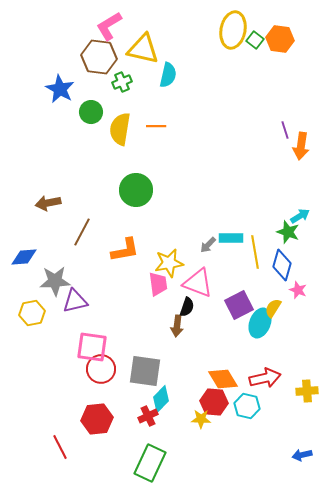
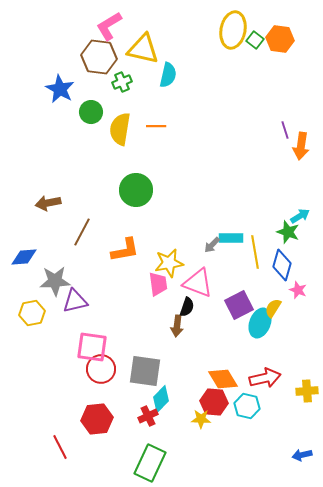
gray arrow at (208, 245): moved 4 px right
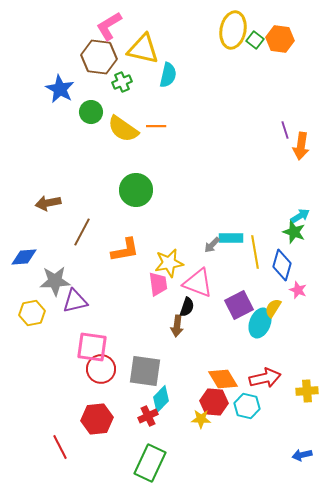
yellow semicircle at (120, 129): moved 3 px right; rotated 64 degrees counterclockwise
green star at (288, 232): moved 6 px right
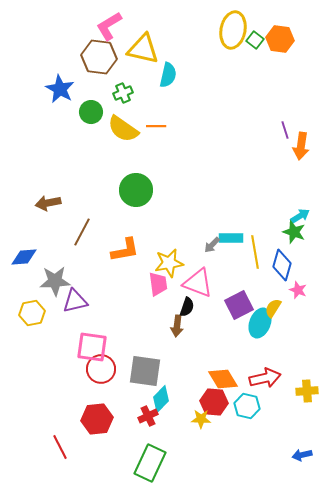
green cross at (122, 82): moved 1 px right, 11 px down
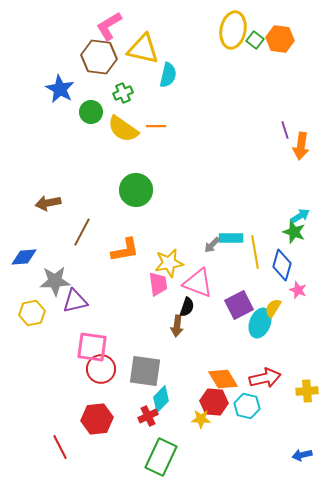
green rectangle at (150, 463): moved 11 px right, 6 px up
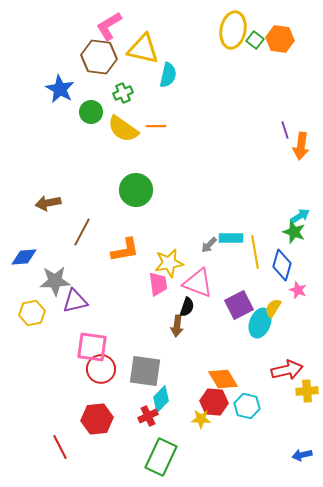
gray arrow at (212, 245): moved 3 px left
red arrow at (265, 378): moved 22 px right, 8 px up
